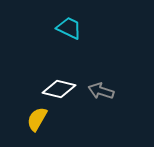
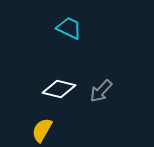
gray arrow: rotated 65 degrees counterclockwise
yellow semicircle: moved 5 px right, 11 px down
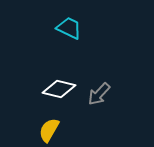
gray arrow: moved 2 px left, 3 px down
yellow semicircle: moved 7 px right
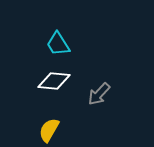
cyan trapezoid: moved 11 px left, 16 px down; rotated 148 degrees counterclockwise
white diamond: moved 5 px left, 8 px up; rotated 8 degrees counterclockwise
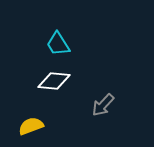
gray arrow: moved 4 px right, 11 px down
yellow semicircle: moved 18 px left, 4 px up; rotated 40 degrees clockwise
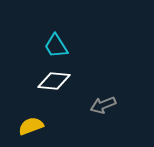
cyan trapezoid: moved 2 px left, 2 px down
gray arrow: rotated 25 degrees clockwise
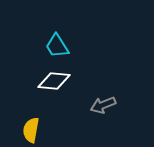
cyan trapezoid: moved 1 px right
yellow semicircle: moved 4 px down; rotated 60 degrees counterclockwise
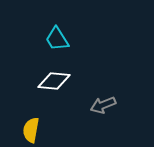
cyan trapezoid: moved 7 px up
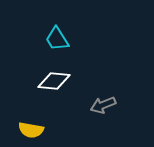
yellow semicircle: rotated 90 degrees counterclockwise
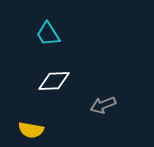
cyan trapezoid: moved 9 px left, 5 px up
white diamond: rotated 8 degrees counterclockwise
